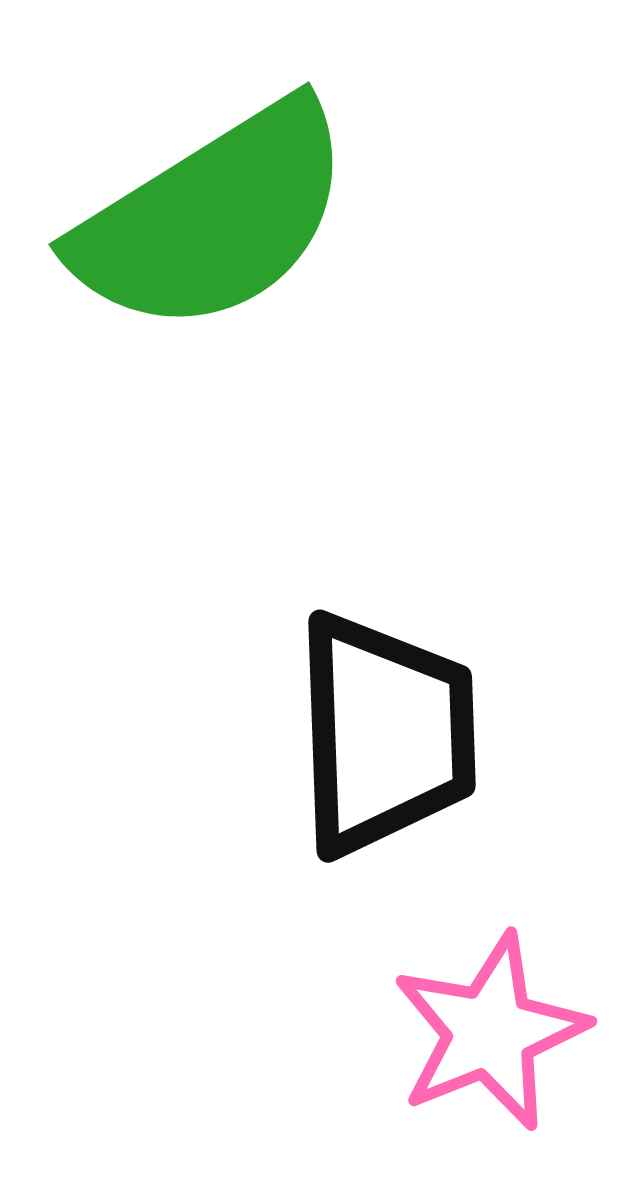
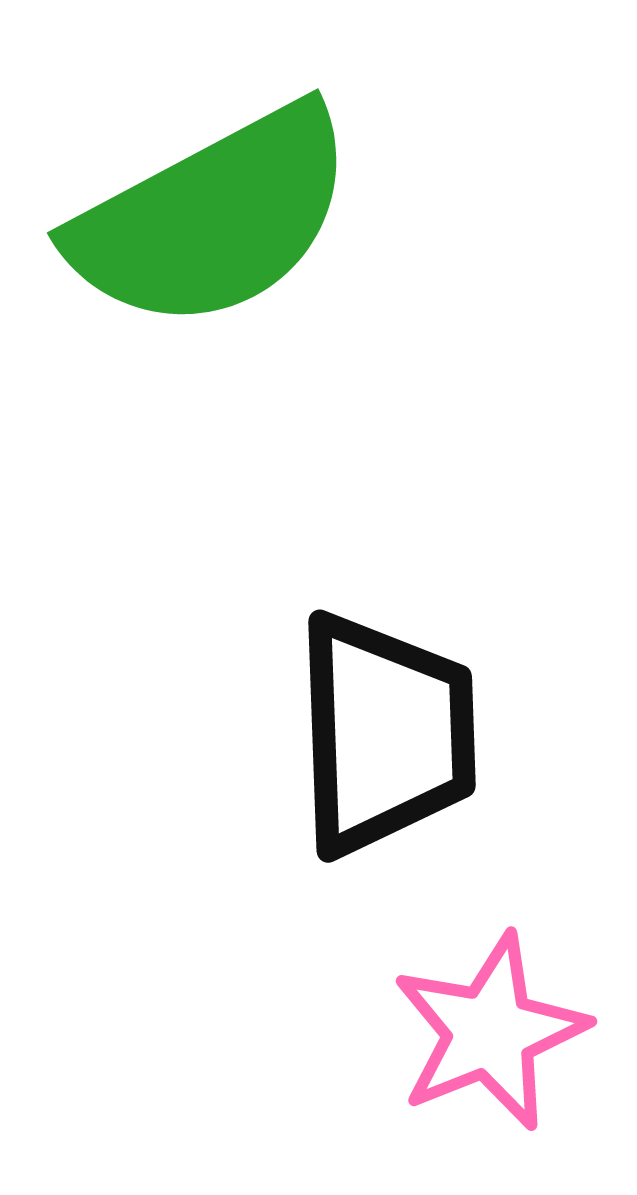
green semicircle: rotated 4 degrees clockwise
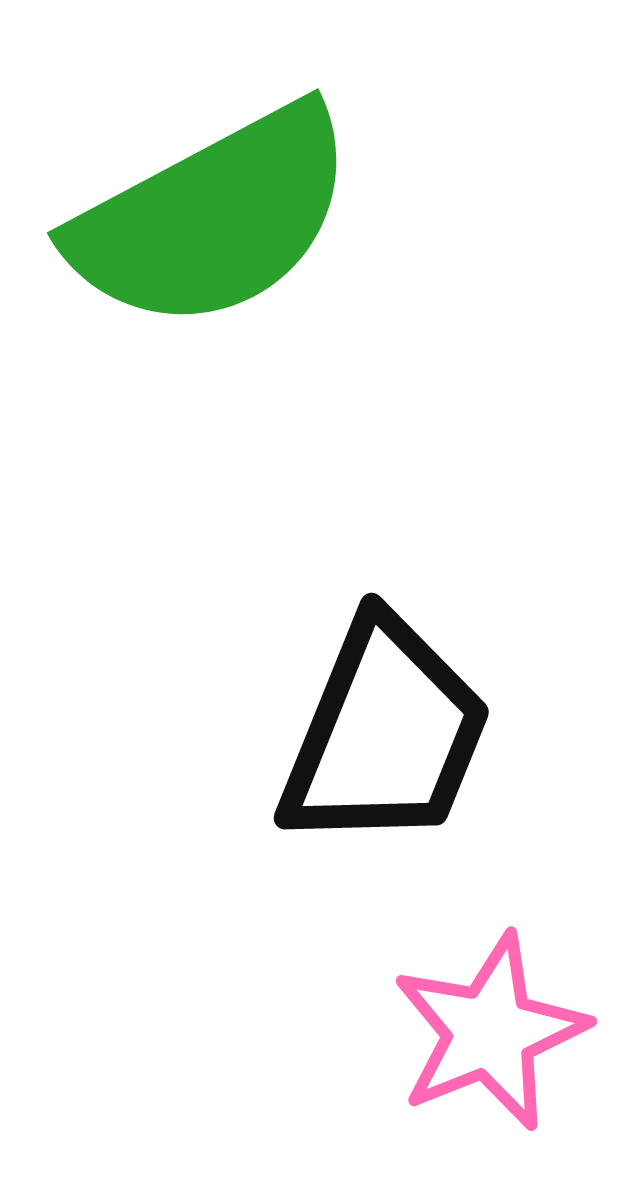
black trapezoid: rotated 24 degrees clockwise
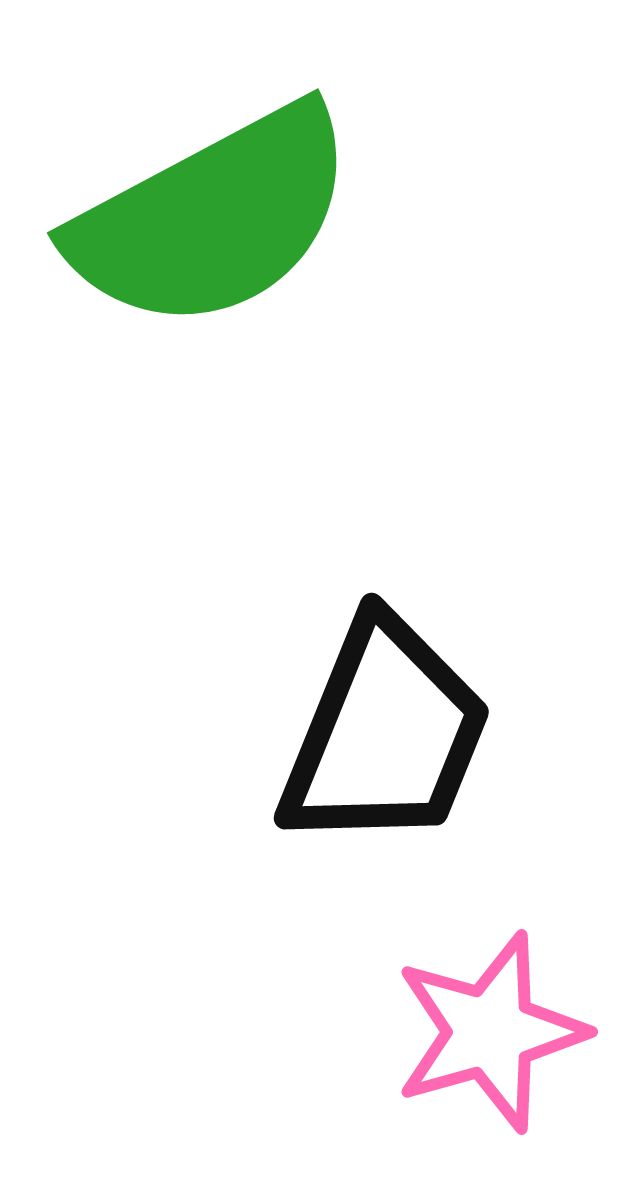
pink star: rotated 6 degrees clockwise
